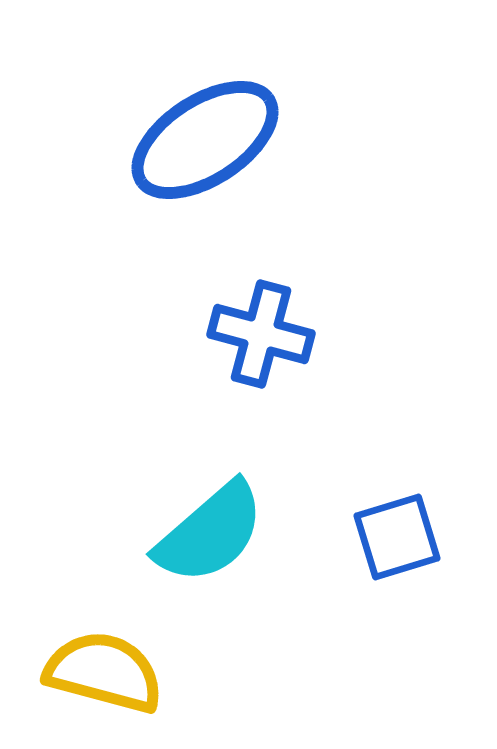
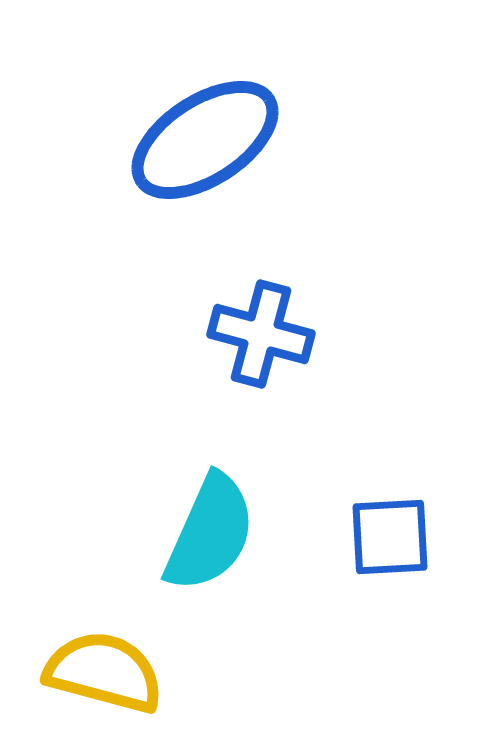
cyan semicircle: rotated 25 degrees counterclockwise
blue square: moved 7 px left; rotated 14 degrees clockwise
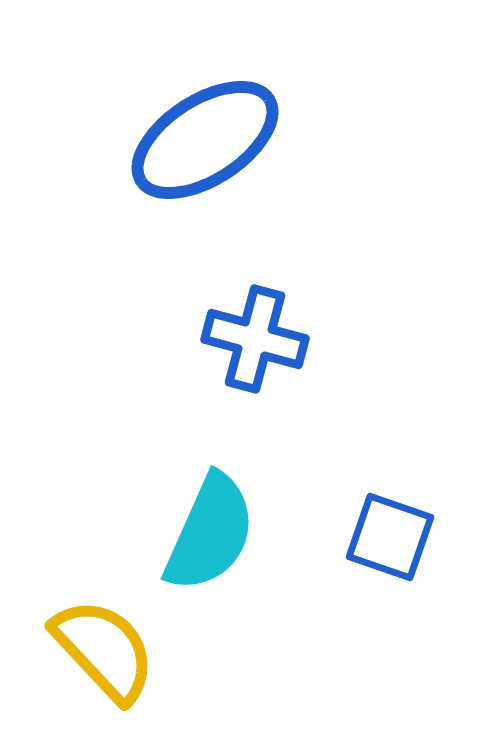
blue cross: moved 6 px left, 5 px down
blue square: rotated 22 degrees clockwise
yellow semicircle: moved 22 px up; rotated 32 degrees clockwise
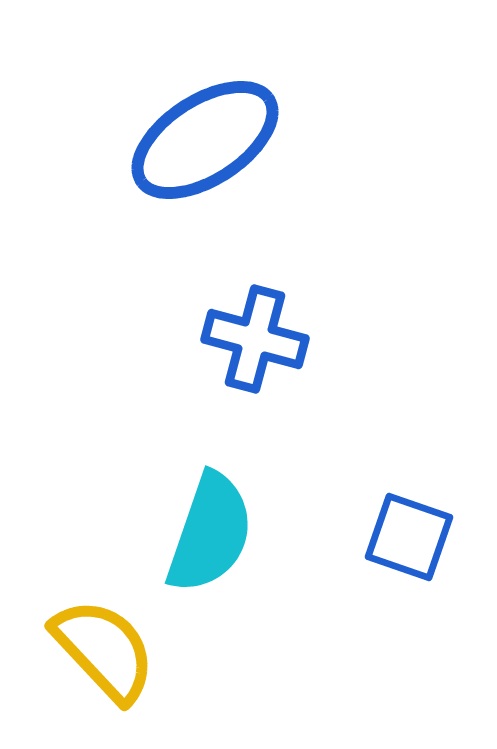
cyan semicircle: rotated 5 degrees counterclockwise
blue square: moved 19 px right
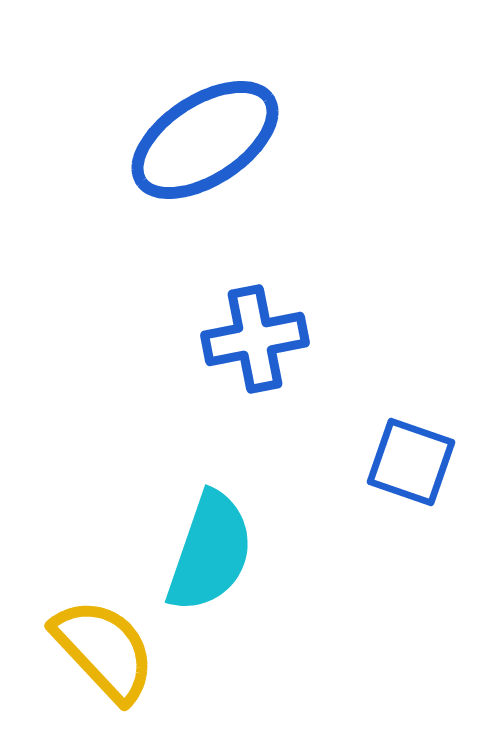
blue cross: rotated 26 degrees counterclockwise
cyan semicircle: moved 19 px down
blue square: moved 2 px right, 75 px up
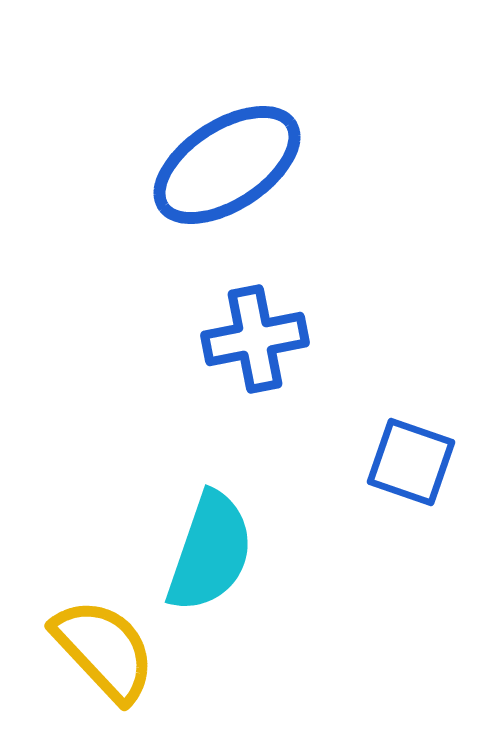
blue ellipse: moved 22 px right, 25 px down
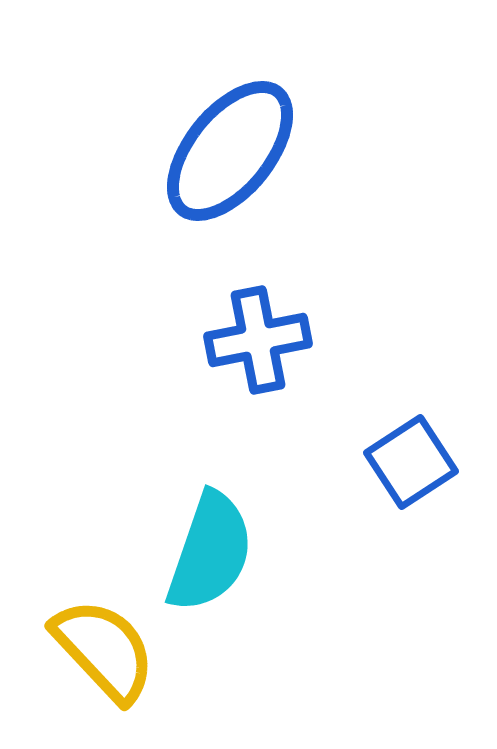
blue ellipse: moved 3 px right, 14 px up; rotated 18 degrees counterclockwise
blue cross: moved 3 px right, 1 px down
blue square: rotated 38 degrees clockwise
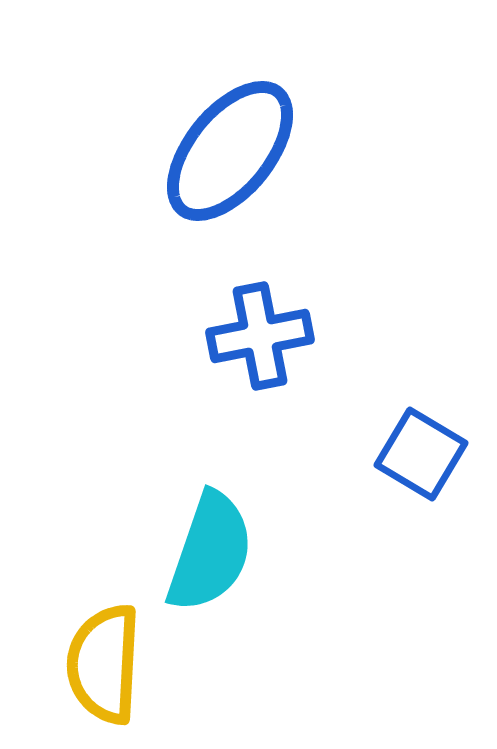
blue cross: moved 2 px right, 4 px up
blue square: moved 10 px right, 8 px up; rotated 26 degrees counterclockwise
yellow semicircle: moved 14 px down; rotated 134 degrees counterclockwise
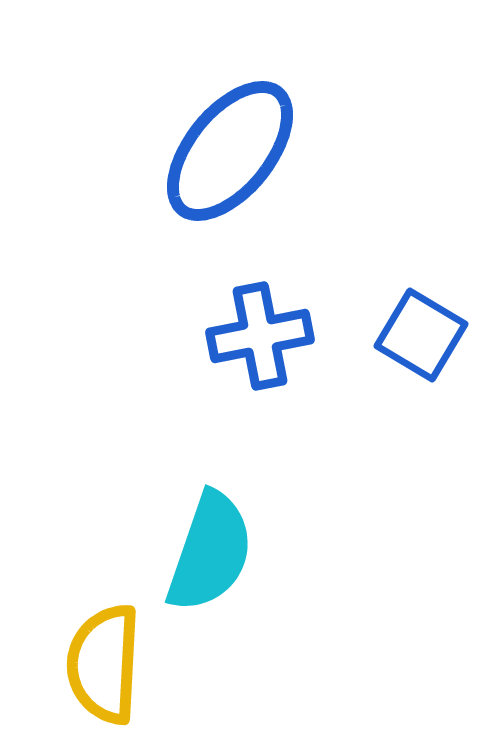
blue square: moved 119 px up
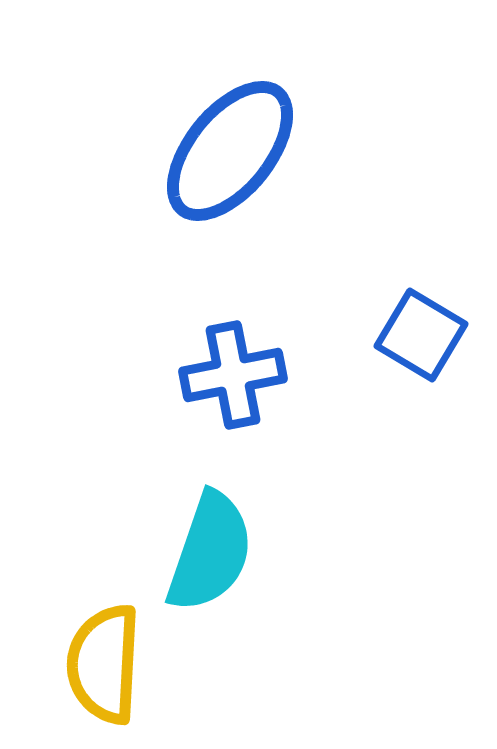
blue cross: moved 27 px left, 39 px down
